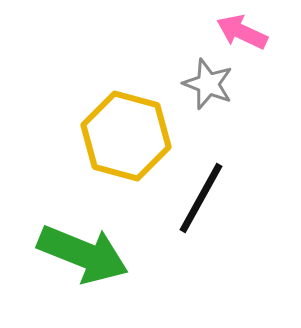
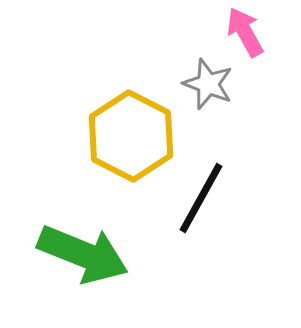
pink arrow: moved 3 px right; rotated 36 degrees clockwise
yellow hexagon: moved 5 px right; rotated 12 degrees clockwise
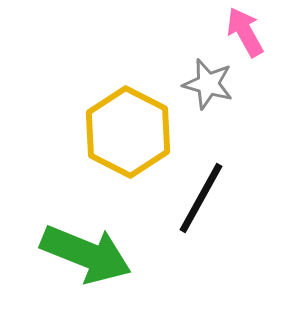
gray star: rotated 6 degrees counterclockwise
yellow hexagon: moved 3 px left, 4 px up
green arrow: moved 3 px right
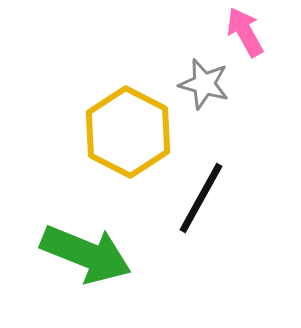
gray star: moved 4 px left
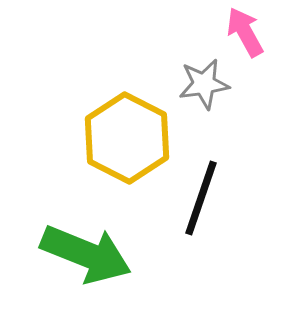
gray star: rotated 24 degrees counterclockwise
yellow hexagon: moved 1 px left, 6 px down
black line: rotated 10 degrees counterclockwise
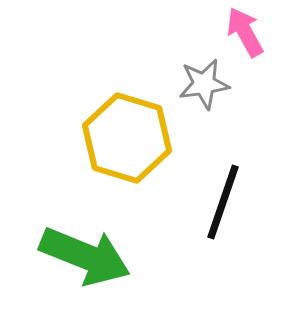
yellow hexagon: rotated 10 degrees counterclockwise
black line: moved 22 px right, 4 px down
green arrow: moved 1 px left, 2 px down
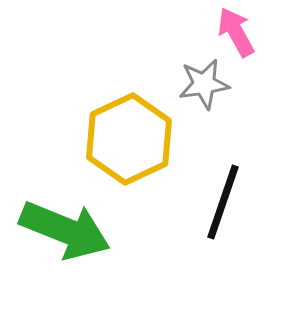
pink arrow: moved 9 px left
yellow hexagon: moved 2 px right, 1 px down; rotated 18 degrees clockwise
green arrow: moved 20 px left, 26 px up
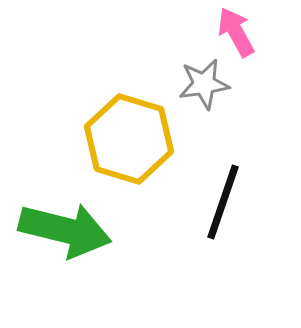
yellow hexagon: rotated 18 degrees counterclockwise
green arrow: rotated 8 degrees counterclockwise
